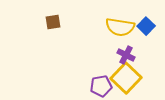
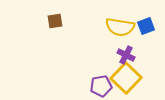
brown square: moved 2 px right, 1 px up
blue square: rotated 24 degrees clockwise
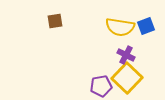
yellow square: moved 1 px right
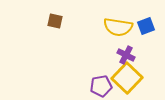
brown square: rotated 21 degrees clockwise
yellow semicircle: moved 2 px left
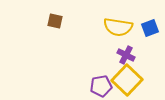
blue square: moved 4 px right, 2 px down
yellow square: moved 2 px down
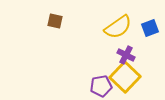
yellow semicircle: rotated 44 degrees counterclockwise
yellow square: moved 2 px left, 3 px up
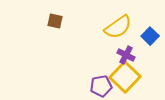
blue square: moved 8 px down; rotated 24 degrees counterclockwise
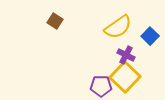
brown square: rotated 21 degrees clockwise
purple pentagon: rotated 10 degrees clockwise
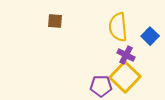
brown square: rotated 28 degrees counterclockwise
yellow semicircle: rotated 120 degrees clockwise
